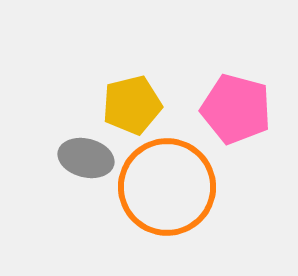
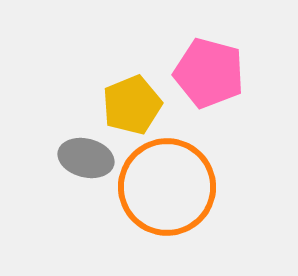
yellow pentagon: rotated 8 degrees counterclockwise
pink pentagon: moved 27 px left, 36 px up
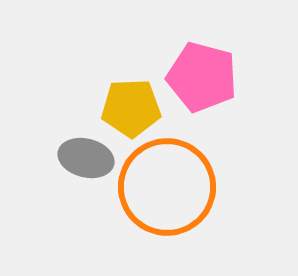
pink pentagon: moved 7 px left, 4 px down
yellow pentagon: moved 1 px left, 3 px down; rotated 20 degrees clockwise
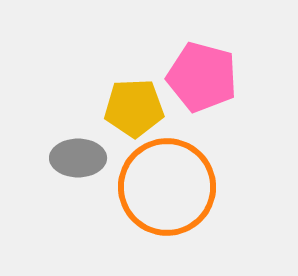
yellow pentagon: moved 3 px right
gray ellipse: moved 8 px left; rotated 14 degrees counterclockwise
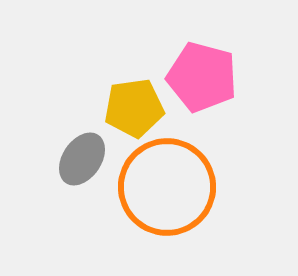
yellow pentagon: rotated 6 degrees counterclockwise
gray ellipse: moved 4 px right, 1 px down; rotated 56 degrees counterclockwise
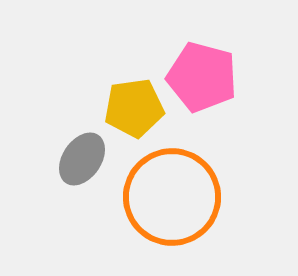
orange circle: moved 5 px right, 10 px down
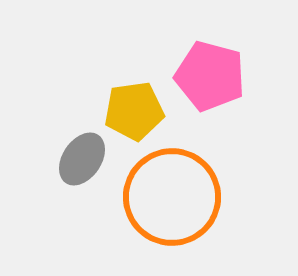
pink pentagon: moved 8 px right, 1 px up
yellow pentagon: moved 3 px down
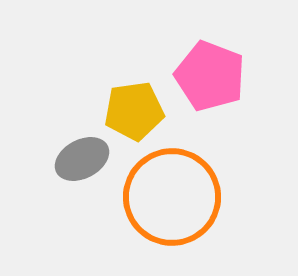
pink pentagon: rotated 6 degrees clockwise
gray ellipse: rotated 28 degrees clockwise
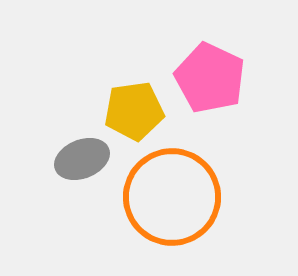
pink pentagon: moved 2 px down; rotated 4 degrees clockwise
gray ellipse: rotated 6 degrees clockwise
